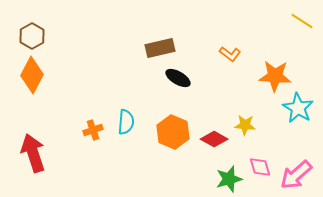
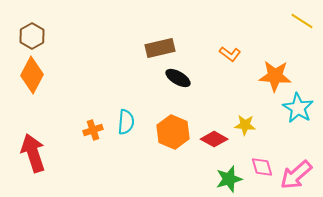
pink diamond: moved 2 px right
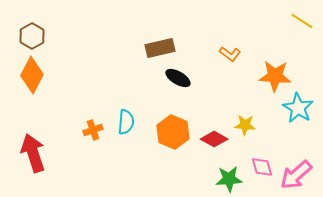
green star: rotated 12 degrees clockwise
